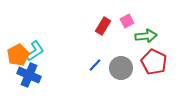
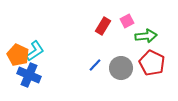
orange pentagon: rotated 20 degrees counterclockwise
red pentagon: moved 2 px left, 1 px down
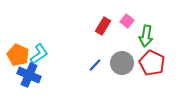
pink square: rotated 24 degrees counterclockwise
green arrow: rotated 105 degrees clockwise
cyan L-shape: moved 4 px right, 3 px down
gray circle: moved 1 px right, 5 px up
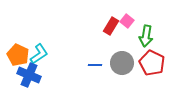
red rectangle: moved 8 px right
blue line: rotated 48 degrees clockwise
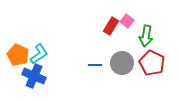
blue cross: moved 5 px right, 1 px down
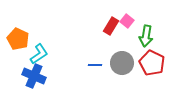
orange pentagon: moved 16 px up
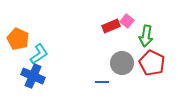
red rectangle: rotated 36 degrees clockwise
blue line: moved 7 px right, 17 px down
blue cross: moved 1 px left
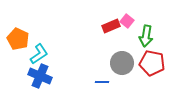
red pentagon: rotated 15 degrees counterclockwise
blue cross: moved 7 px right
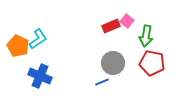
orange pentagon: moved 7 px down
cyan L-shape: moved 1 px left, 15 px up
gray circle: moved 9 px left
blue line: rotated 24 degrees counterclockwise
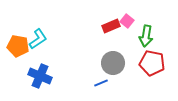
orange pentagon: rotated 15 degrees counterclockwise
blue line: moved 1 px left, 1 px down
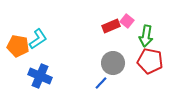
red pentagon: moved 2 px left, 2 px up
blue line: rotated 24 degrees counterclockwise
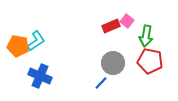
cyan L-shape: moved 2 px left, 2 px down
